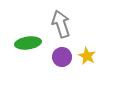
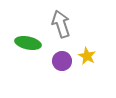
green ellipse: rotated 20 degrees clockwise
purple circle: moved 4 px down
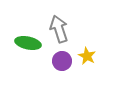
gray arrow: moved 2 px left, 5 px down
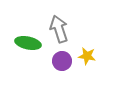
yellow star: rotated 18 degrees counterclockwise
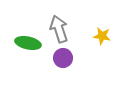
yellow star: moved 15 px right, 20 px up
purple circle: moved 1 px right, 3 px up
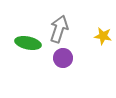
gray arrow: rotated 36 degrees clockwise
yellow star: moved 1 px right
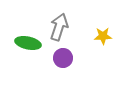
gray arrow: moved 2 px up
yellow star: rotated 12 degrees counterclockwise
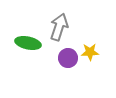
yellow star: moved 13 px left, 16 px down
purple circle: moved 5 px right
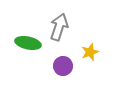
yellow star: rotated 18 degrees counterclockwise
purple circle: moved 5 px left, 8 px down
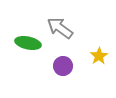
gray arrow: moved 1 px right, 1 px down; rotated 72 degrees counterclockwise
yellow star: moved 9 px right, 4 px down; rotated 12 degrees counterclockwise
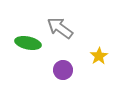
purple circle: moved 4 px down
